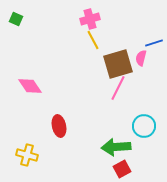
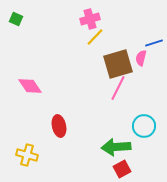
yellow line: moved 2 px right, 3 px up; rotated 72 degrees clockwise
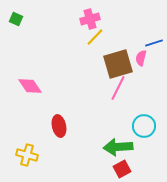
green arrow: moved 2 px right
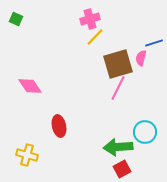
cyan circle: moved 1 px right, 6 px down
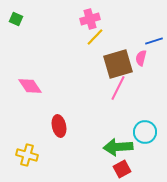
blue line: moved 2 px up
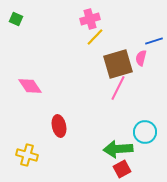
green arrow: moved 2 px down
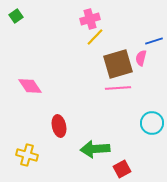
green square: moved 3 px up; rotated 32 degrees clockwise
pink line: rotated 60 degrees clockwise
cyan circle: moved 7 px right, 9 px up
green arrow: moved 23 px left
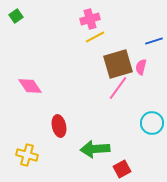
yellow line: rotated 18 degrees clockwise
pink semicircle: moved 9 px down
pink line: rotated 50 degrees counterclockwise
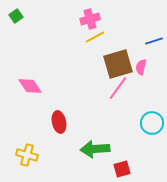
red ellipse: moved 4 px up
red square: rotated 12 degrees clockwise
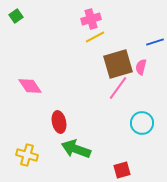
pink cross: moved 1 px right
blue line: moved 1 px right, 1 px down
cyan circle: moved 10 px left
green arrow: moved 19 px left; rotated 24 degrees clockwise
red square: moved 1 px down
